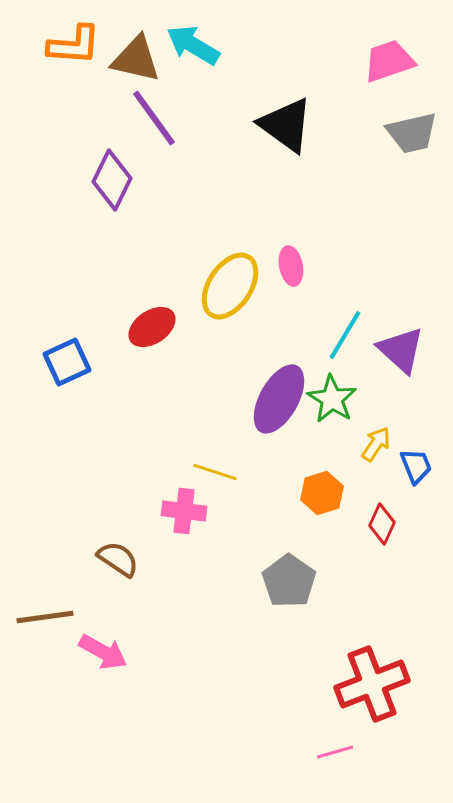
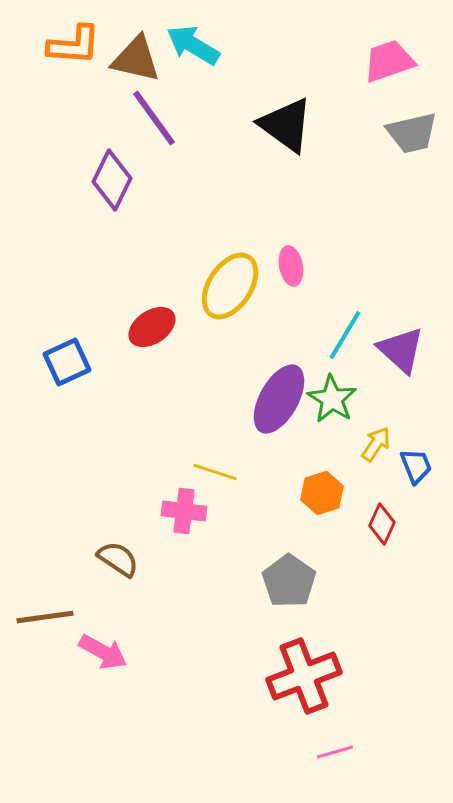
red cross: moved 68 px left, 8 px up
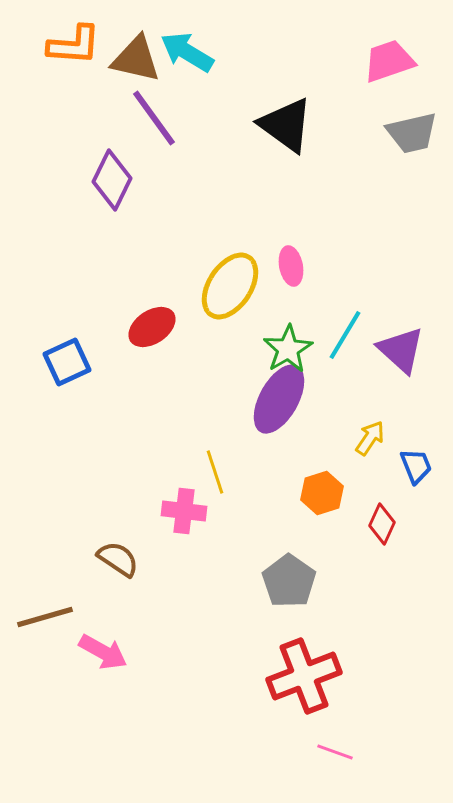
cyan arrow: moved 6 px left, 7 px down
green star: moved 44 px left, 50 px up; rotated 9 degrees clockwise
yellow arrow: moved 6 px left, 6 px up
yellow line: rotated 54 degrees clockwise
brown line: rotated 8 degrees counterclockwise
pink line: rotated 36 degrees clockwise
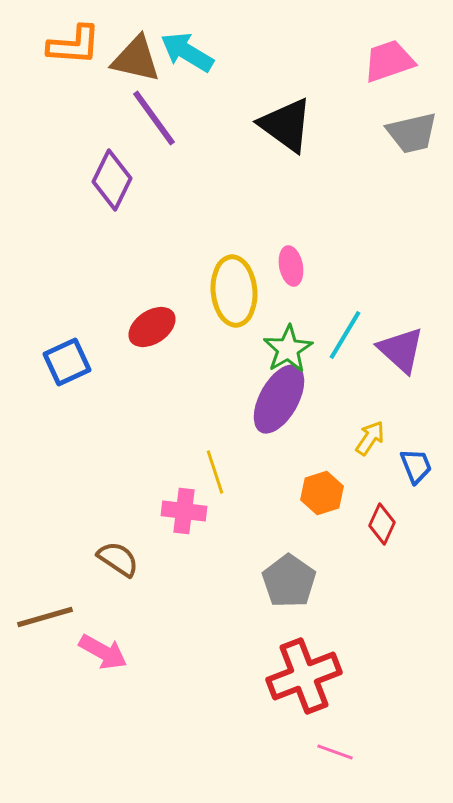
yellow ellipse: moved 4 px right, 5 px down; rotated 38 degrees counterclockwise
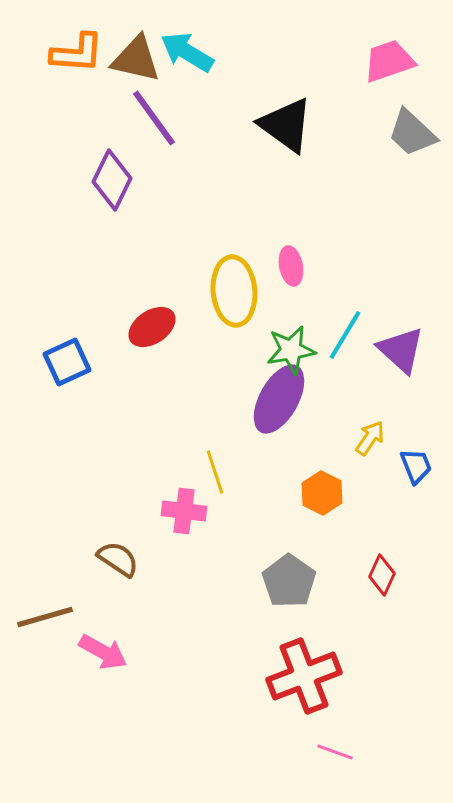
orange L-shape: moved 3 px right, 8 px down
gray trapezoid: rotated 56 degrees clockwise
green star: moved 3 px right, 1 px down; rotated 21 degrees clockwise
orange hexagon: rotated 15 degrees counterclockwise
red diamond: moved 51 px down
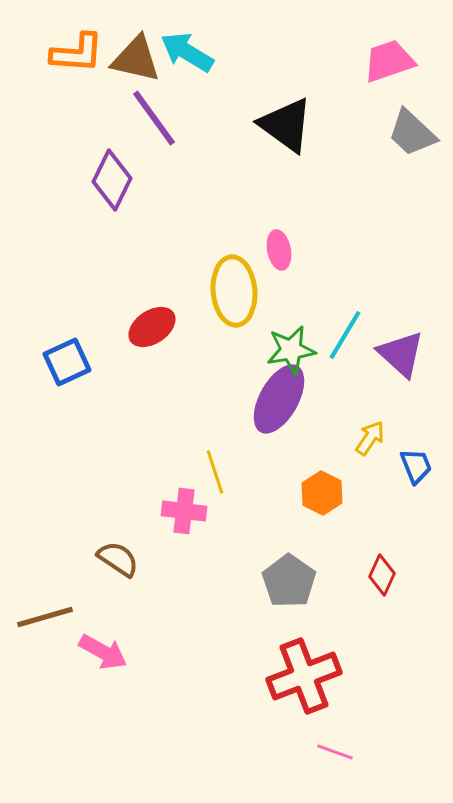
pink ellipse: moved 12 px left, 16 px up
purple triangle: moved 4 px down
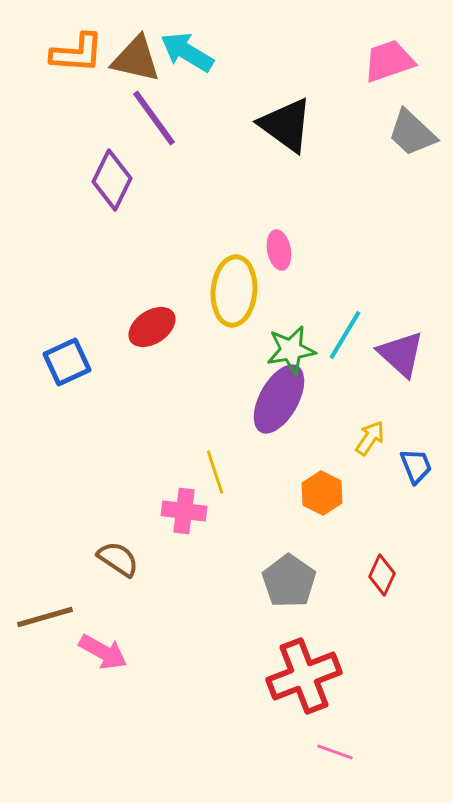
yellow ellipse: rotated 10 degrees clockwise
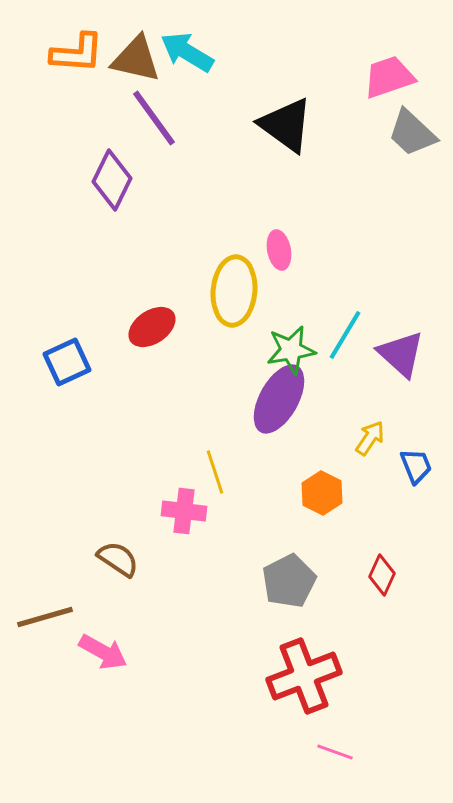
pink trapezoid: moved 16 px down
gray pentagon: rotated 10 degrees clockwise
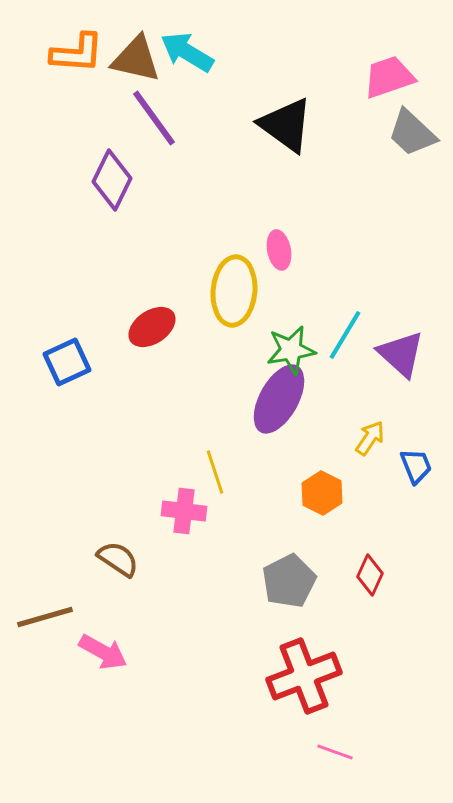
red diamond: moved 12 px left
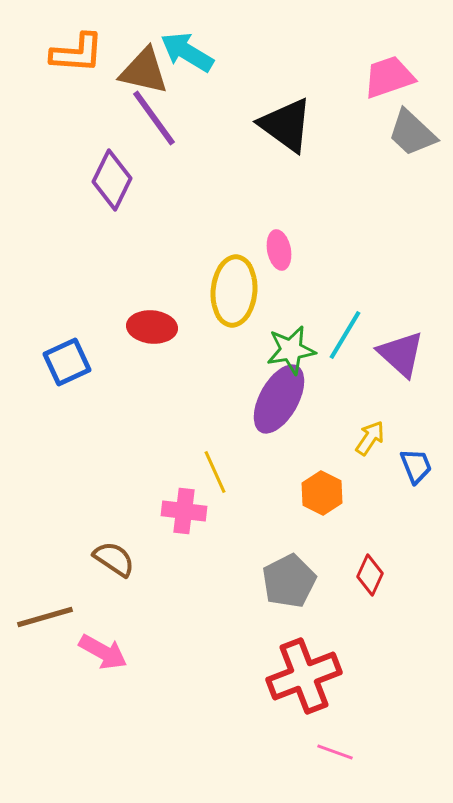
brown triangle: moved 8 px right, 12 px down
red ellipse: rotated 39 degrees clockwise
yellow line: rotated 6 degrees counterclockwise
brown semicircle: moved 4 px left
